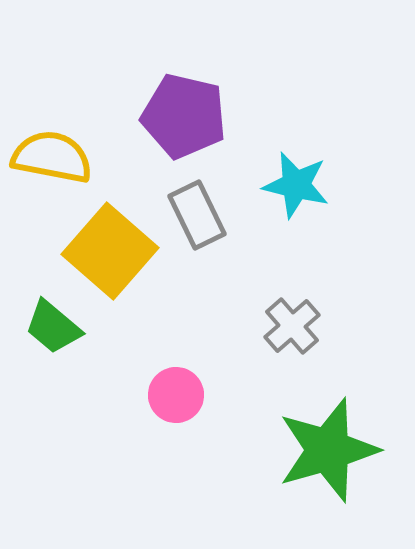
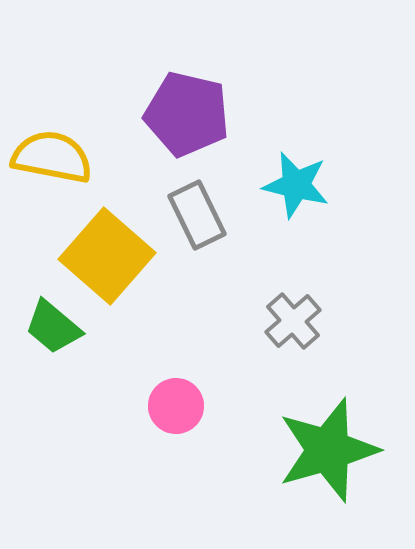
purple pentagon: moved 3 px right, 2 px up
yellow square: moved 3 px left, 5 px down
gray cross: moved 1 px right, 5 px up
pink circle: moved 11 px down
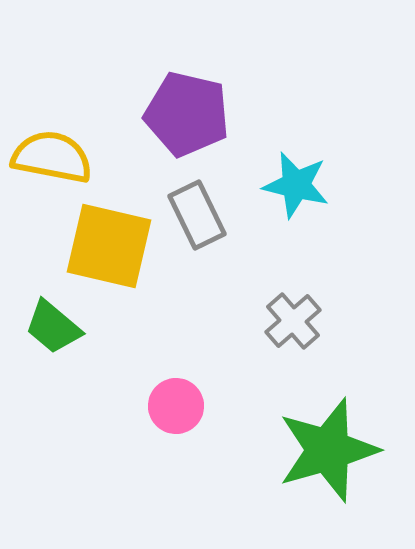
yellow square: moved 2 px right, 10 px up; rotated 28 degrees counterclockwise
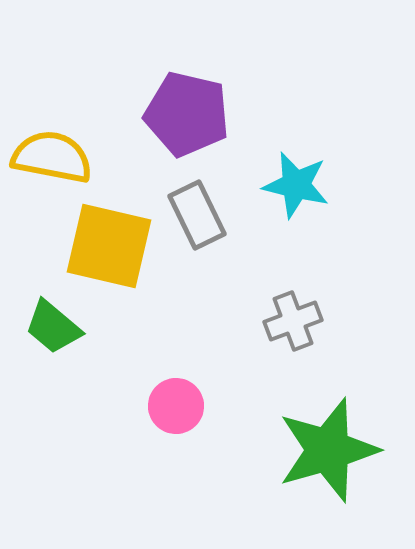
gray cross: rotated 20 degrees clockwise
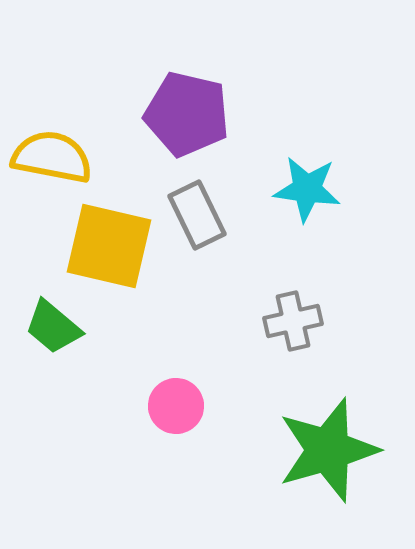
cyan star: moved 11 px right, 4 px down; rotated 6 degrees counterclockwise
gray cross: rotated 8 degrees clockwise
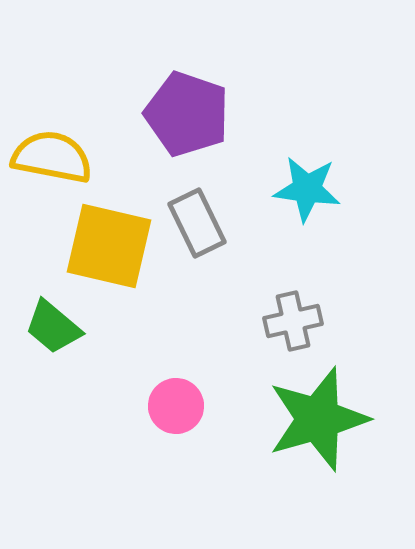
purple pentagon: rotated 6 degrees clockwise
gray rectangle: moved 8 px down
green star: moved 10 px left, 31 px up
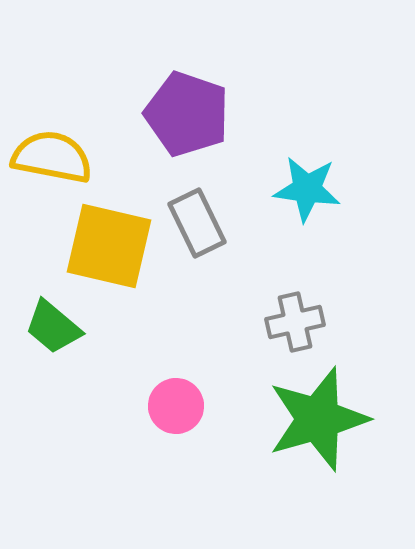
gray cross: moved 2 px right, 1 px down
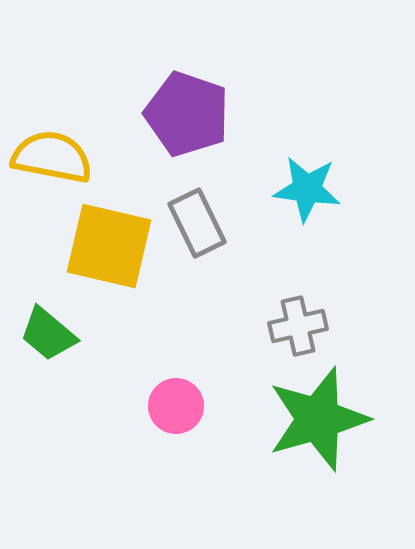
gray cross: moved 3 px right, 4 px down
green trapezoid: moved 5 px left, 7 px down
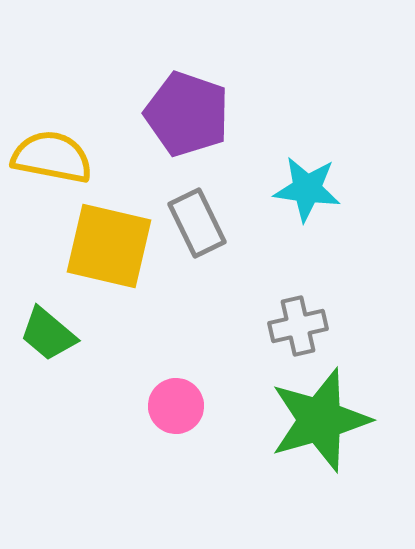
green star: moved 2 px right, 1 px down
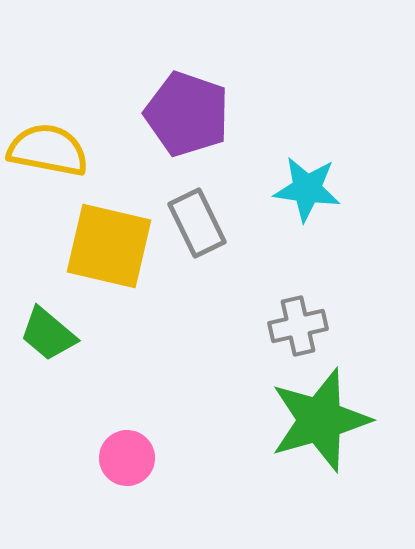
yellow semicircle: moved 4 px left, 7 px up
pink circle: moved 49 px left, 52 px down
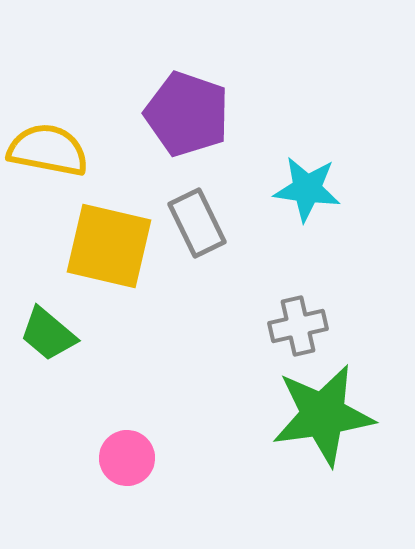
green star: moved 3 px right, 5 px up; rotated 8 degrees clockwise
